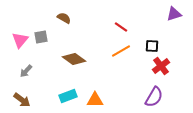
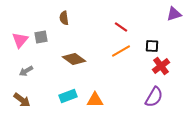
brown semicircle: rotated 128 degrees counterclockwise
gray arrow: rotated 16 degrees clockwise
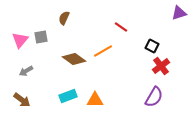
purple triangle: moved 5 px right, 1 px up
brown semicircle: rotated 32 degrees clockwise
black square: rotated 24 degrees clockwise
orange line: moved 18 px left
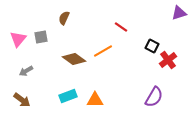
pink triangle: moved 2 px left, 1 px up
red cross: moved 7 px right, 6 px up
